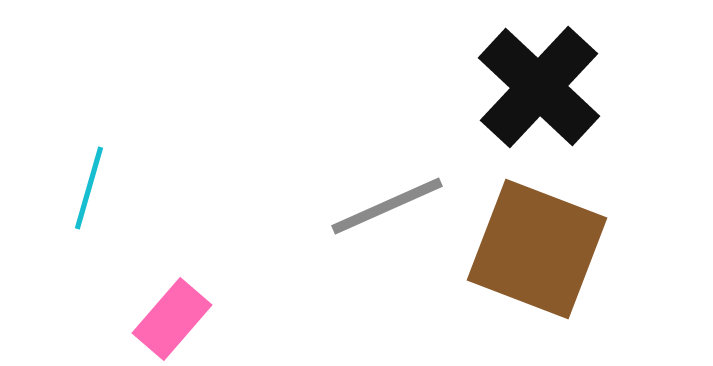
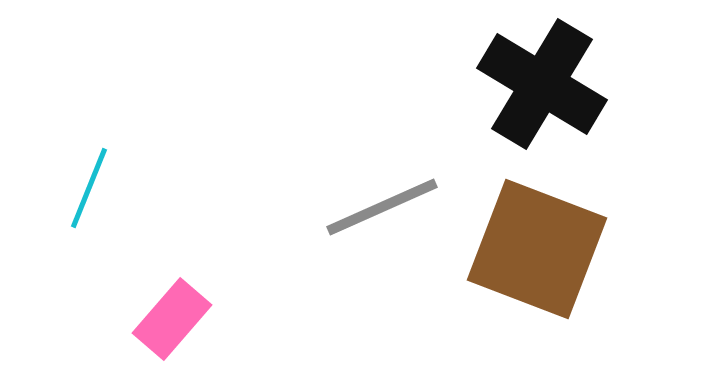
black cross: moved 3 px right, 3 px up; rotated 12 degrees counterclockwise
cyan line: rotated 6 degrees clockwise
gray line: moved 5 px left, 1 px down
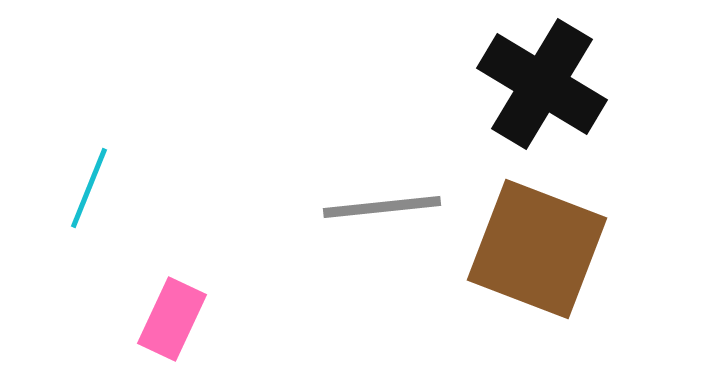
gray line: rotated 18 degrees clockwise
pink rectangle: rotated 16 degrees counterclockwise
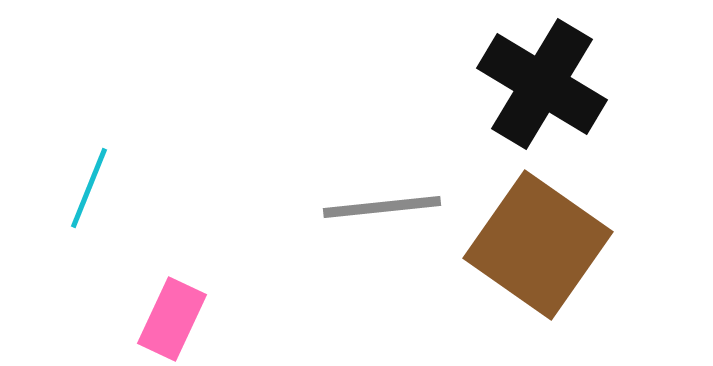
brown square: moved 1 px right, 4 px up; rotated 14 degrees clockwise
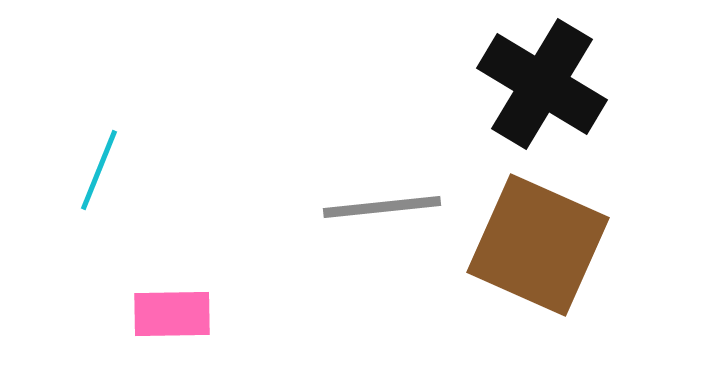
cyan line: moved 10 px right, 18 px up
brown square: rotated 11 degrees counterclockwise
pink rectangle: moved 5 px up; rotated 64 degrees clockwise
